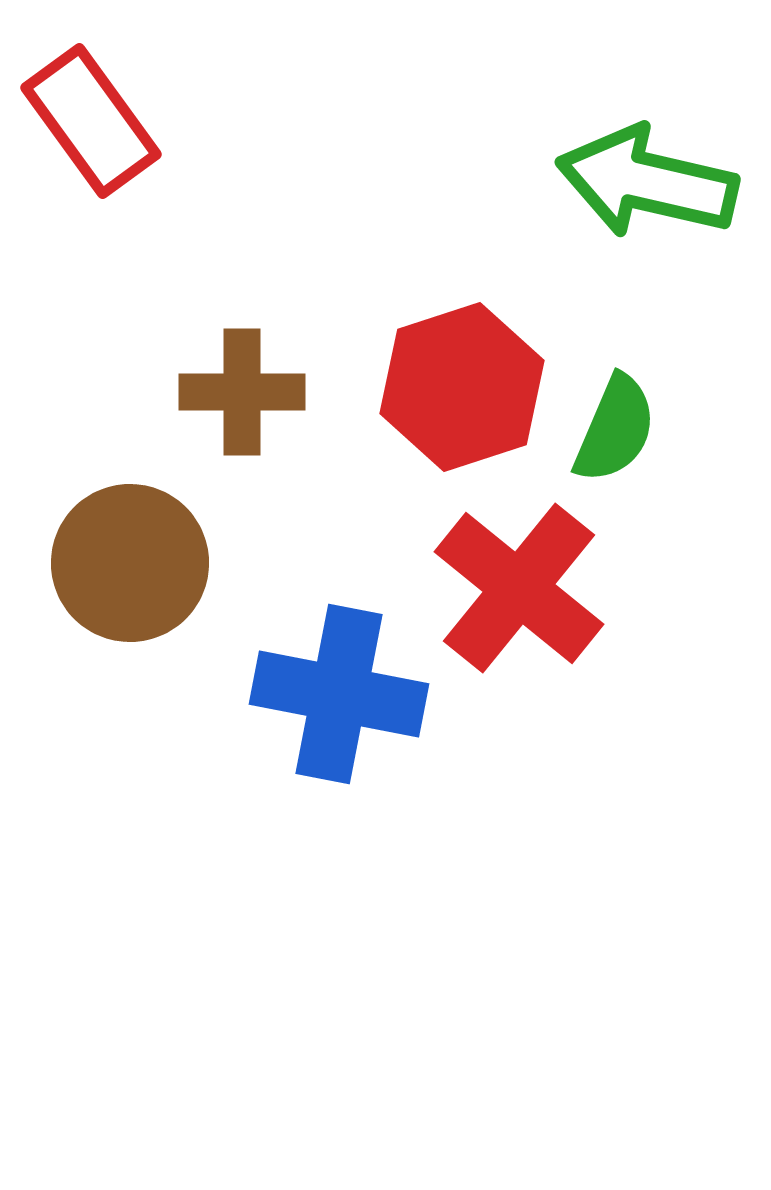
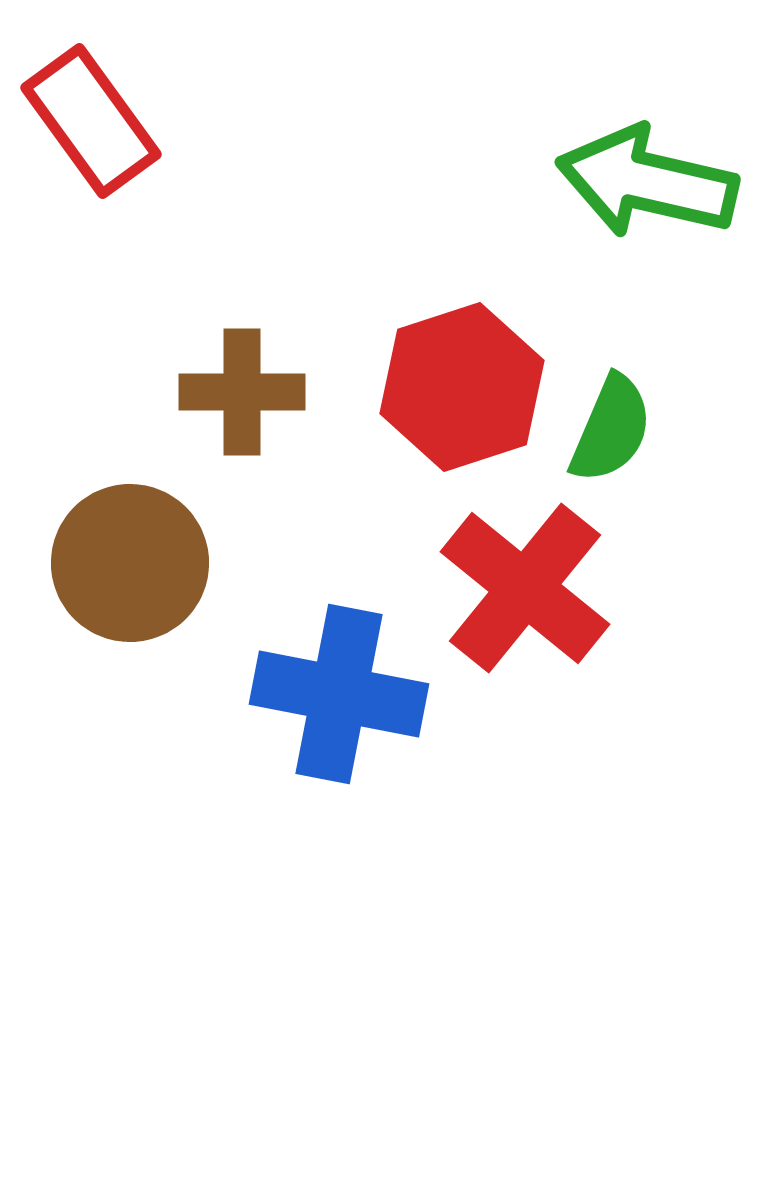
green semicircle: moved 4 px left
red cross: moved 6 px right
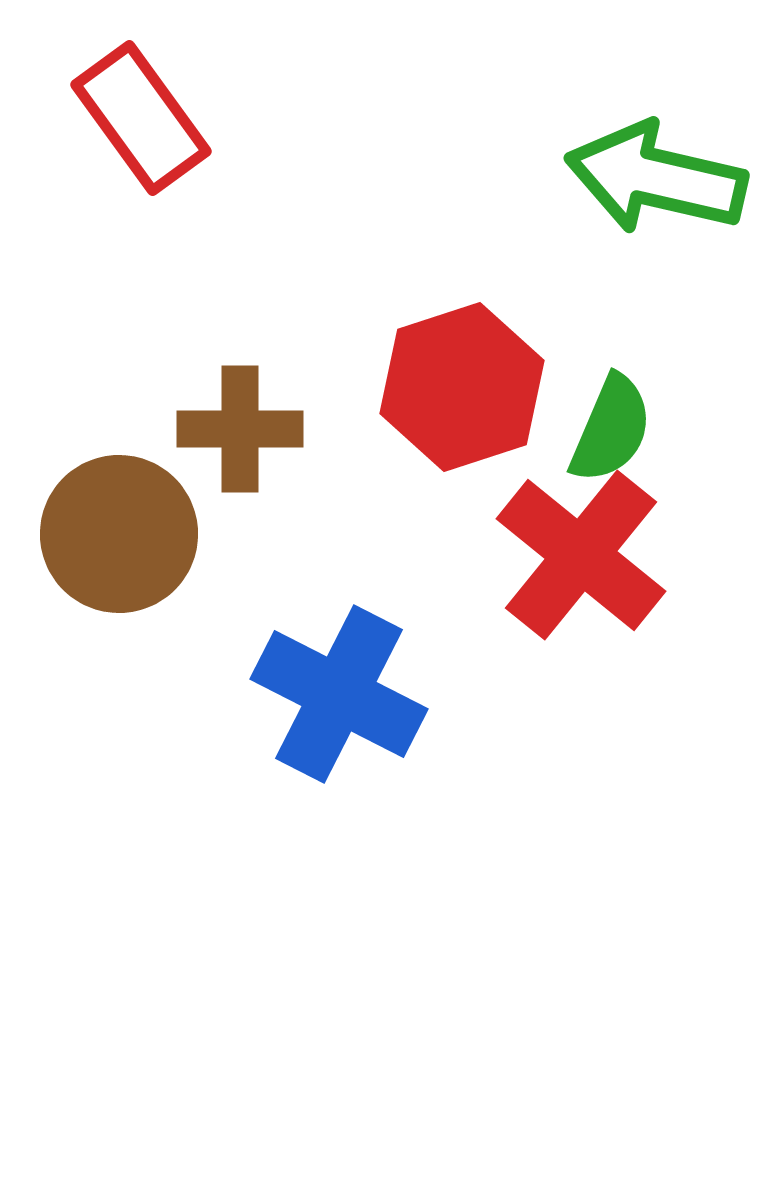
red rectangle: moved 50 px right, 3 px up
green arrow: moved 9 px right, 4 px up
brown cross: moved 2 px left, 37 px down
brown circle: moved 11 px left, 29 px up
red cross: moved 56 px right, 33 px up
blue cross: rotated 16 degrees clockwise
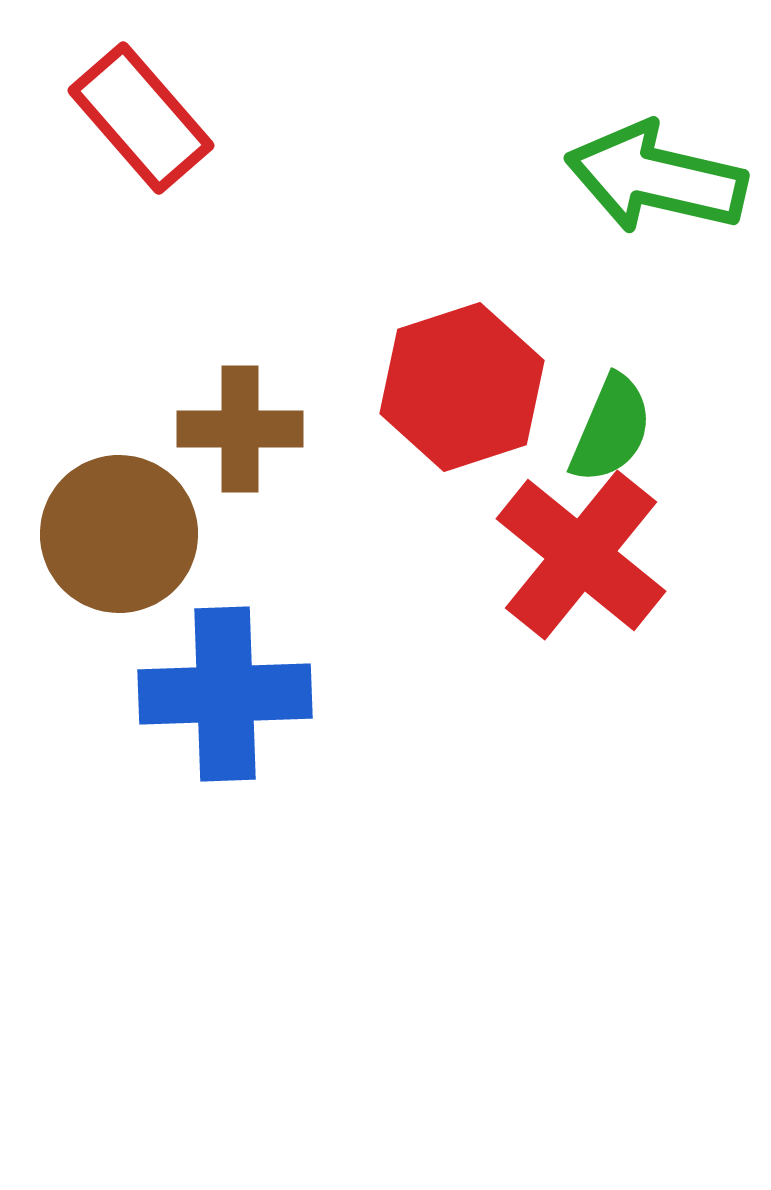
red rectangle: rotated 5 degrees counterclockwise
blue cross: moved 114 px left; rotated 29 degrees counterclockwise
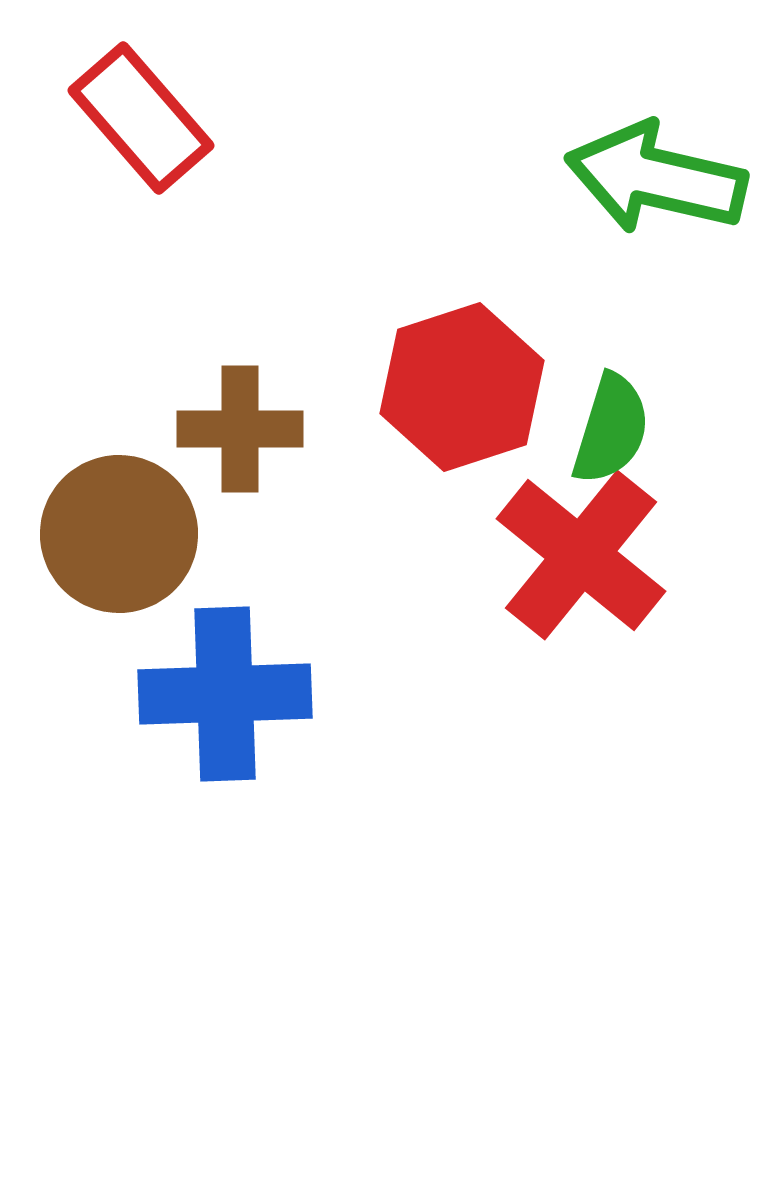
green semicircle: rotated 6 degrees counterclockwise
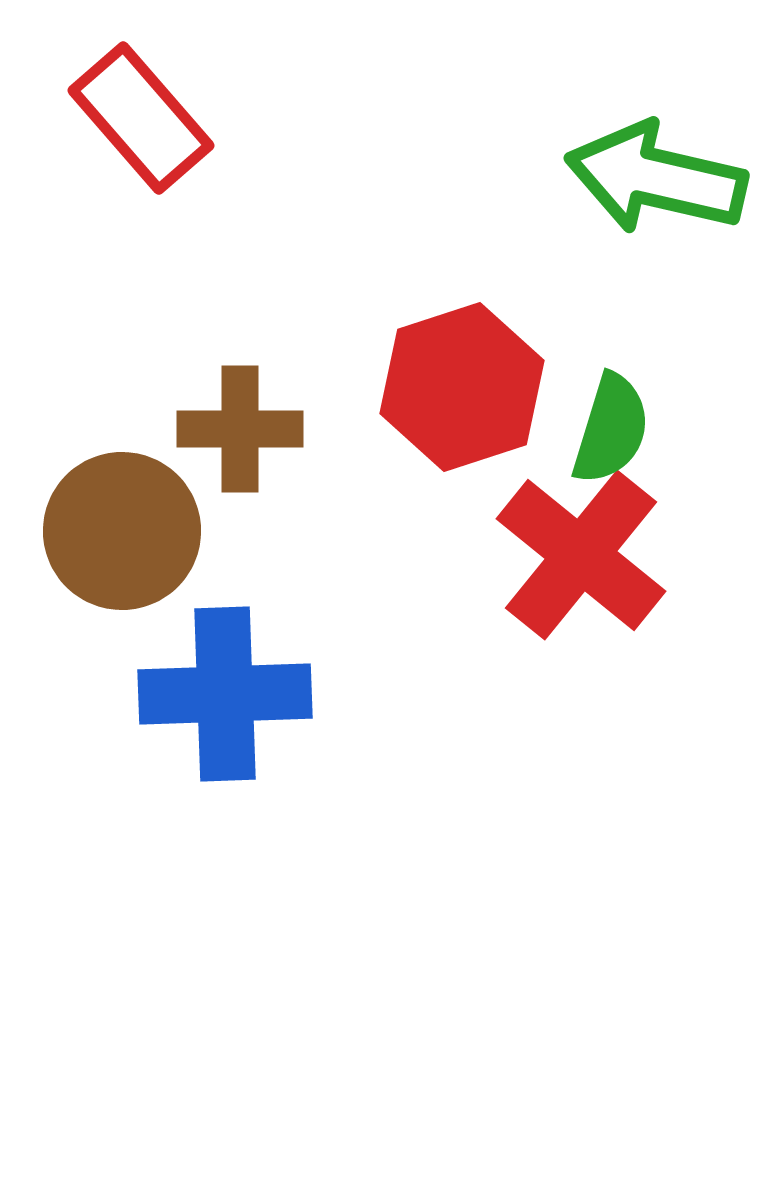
brown circle: moved 3 px right, 3 px up
